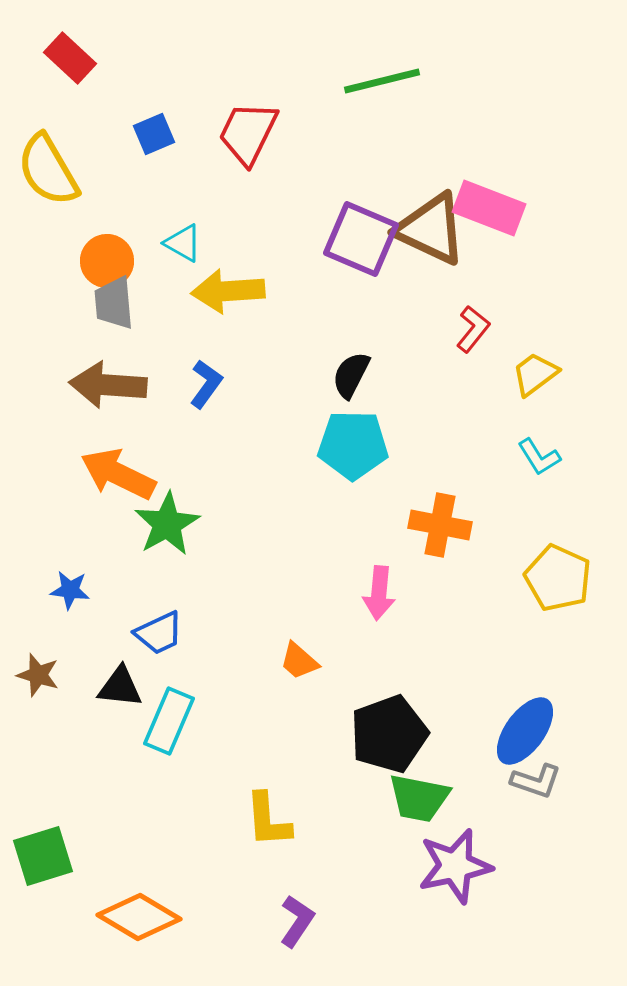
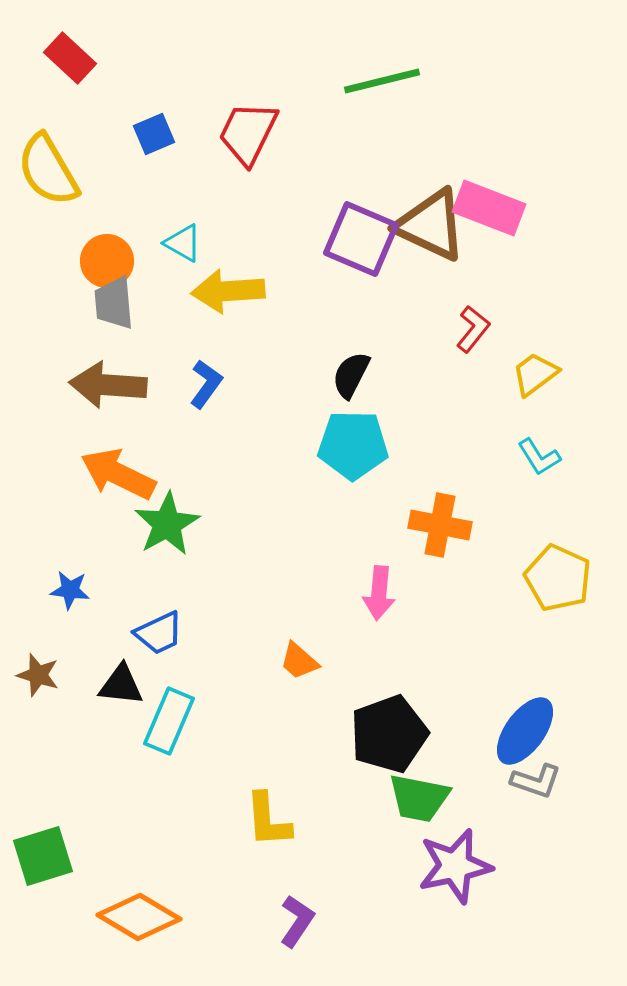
brown triangle: moved 4 px up
black triangle: moved 1 px right, 2 px up
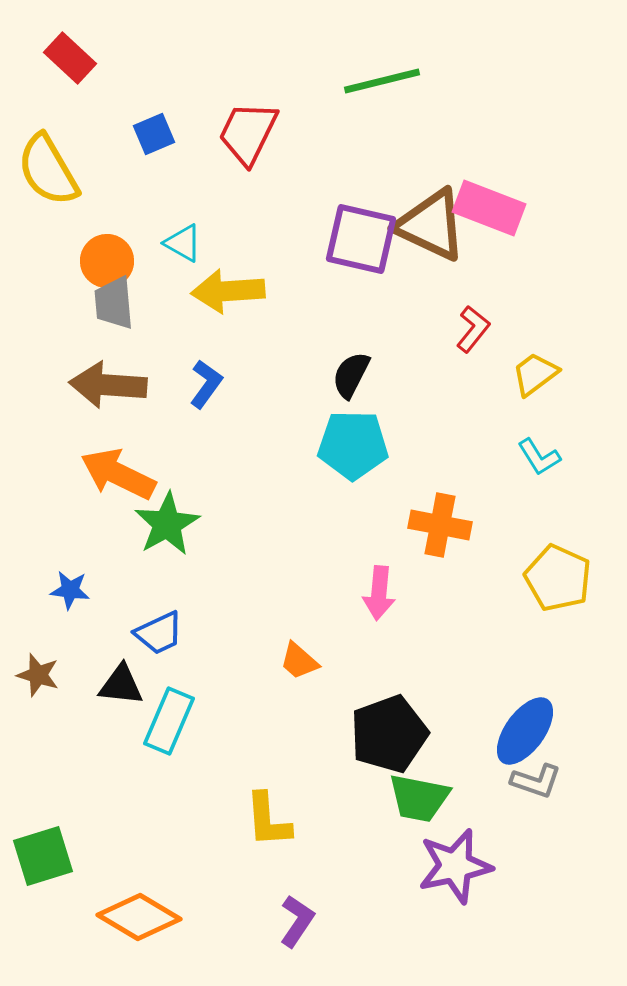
purple square: rotated 10 degrees counterclockwise
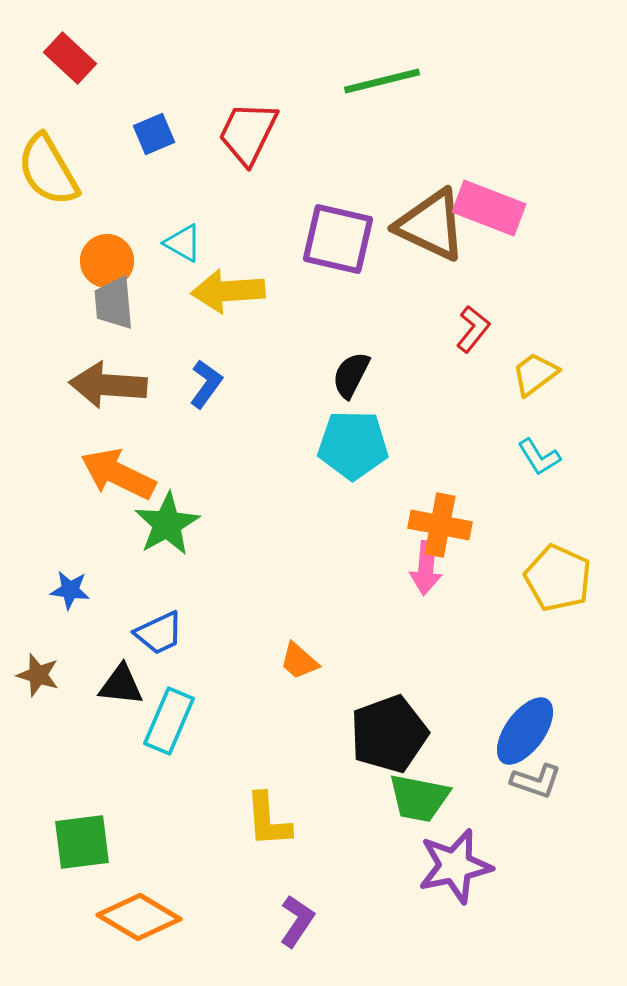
purple square: moved 23 px left
pink arrow: moved 47 px right, 25 px up
green square: moved 39 px right, 14 px up; rotated 10 degrees clockwise
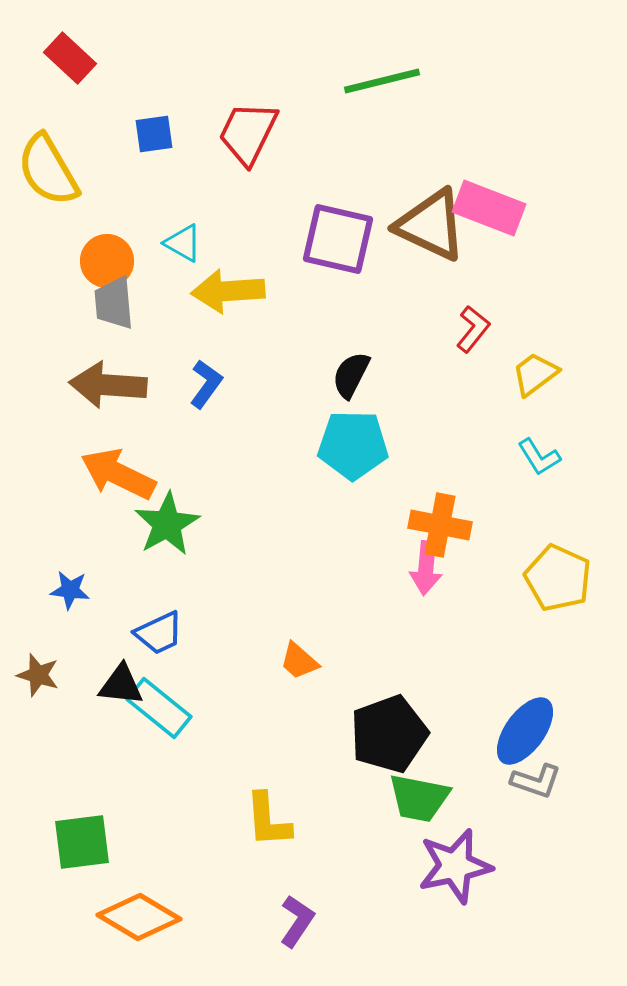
blue square: rotated 15 degrees clockwise
cyan rectangle: moved 10 px left, 13 px up; rotated 74 degrees counterclockwise
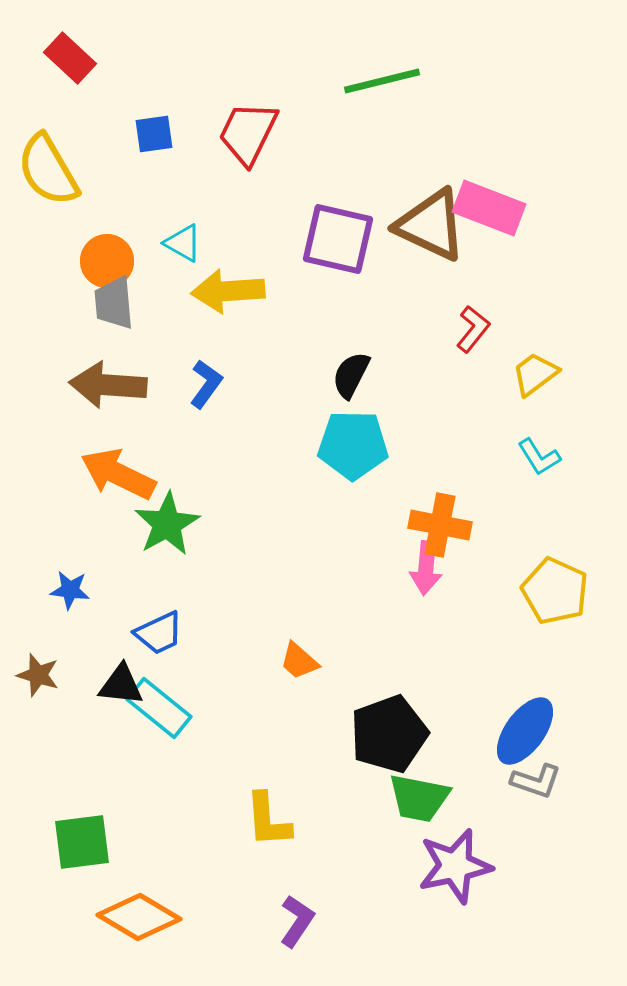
yellow pentagon: moved 3 px left, 13 px down
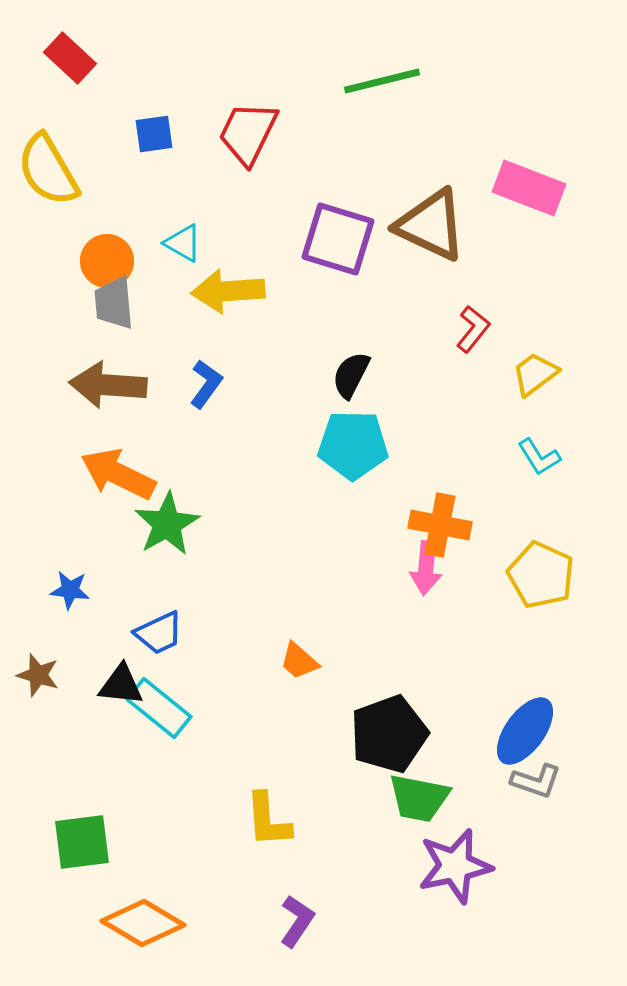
pink rectangle: moved 40 px right, 20 px up
purple square: rotated 4 degrees clockwise
yellow pentagon: moved 14 px left, 16 px up
orange diamond: moved 4 px right, 6 px down
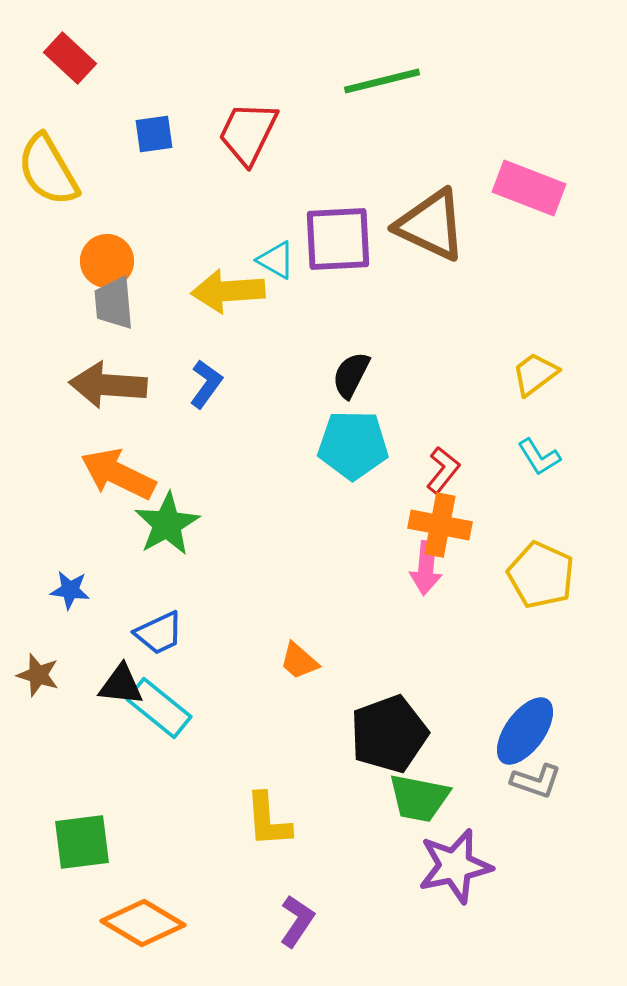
purple square: rotated 20 degrees counterclockwise
cyan triangle: moved 93 px right, 17 px down
red L-shape: moved 30 px left, 141 px down
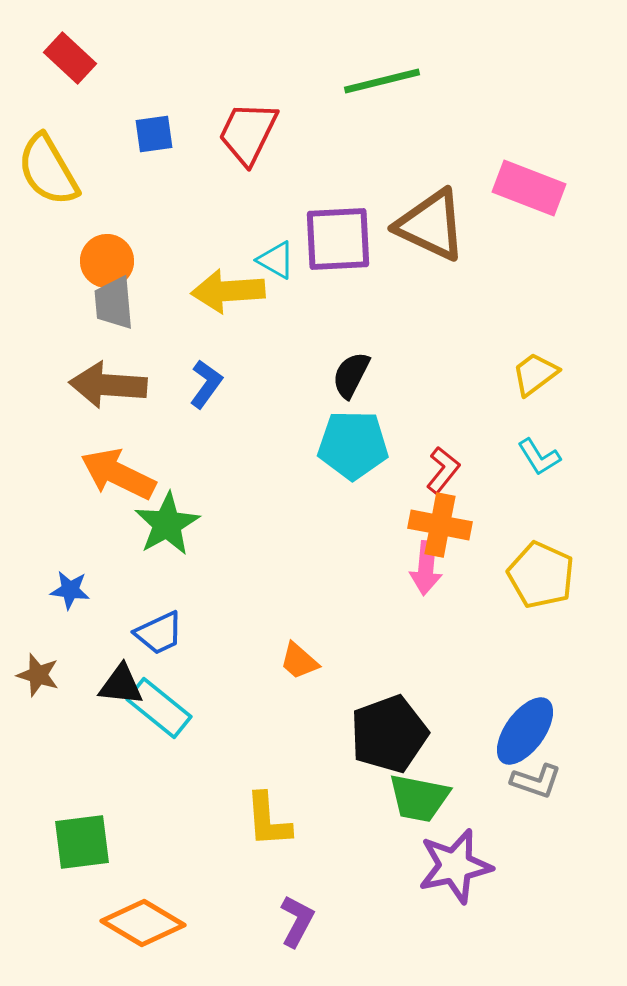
purple L-shape: rotated 6 degrees counterclockwise
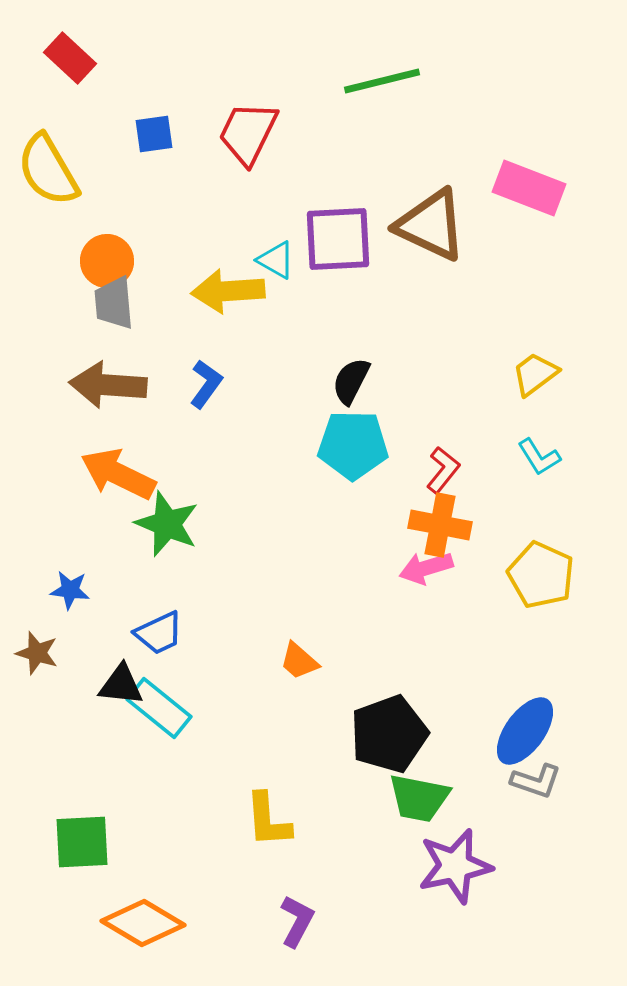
black semicircle: moved 6 px down
green star: rotated 20 degrees counterclockwise
pink arrow: rotated 68 degrees clockwise
brown star: moved 1 px left, 22 px up
green square: rotated 4 degrees clockwise
